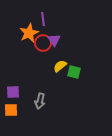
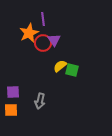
green square: moved 2 px left, 2 px up
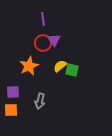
orange star: moved 33 px down
